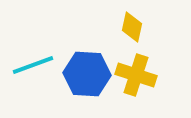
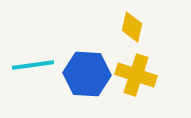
cyan line: rotated 12 degrees clockwise
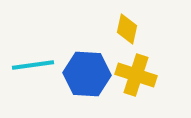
yellow diamond: moved 5 px left, 2 px down
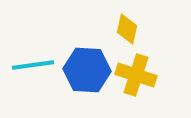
blue hexagon: moved 4 px up
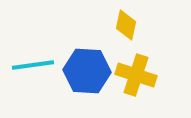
yellow diamond: moved 1 px left, 4 px up
blue hexagon: moved 1 px down
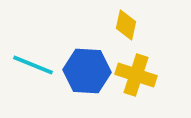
cyan line: rotated 30 degrees clockwise
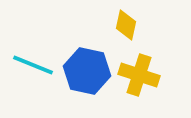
blue hexagon: rotated 9 degrees clockwise
yellow cross: moved 3 px right
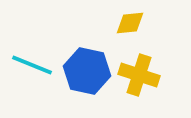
yellow diamond: moved 4 px right, 2 px up; rotated 72 degrees clockwise
cyan line: moved 1 px left
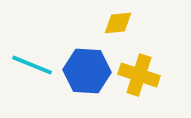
yellow diamond: moved 12 px left
blue hexagon: rotated 9 degrees counterclockwise
